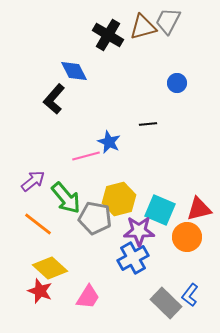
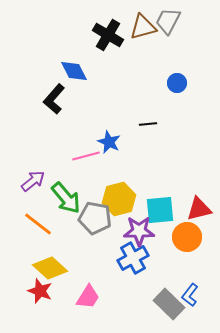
cyan square: rotated 28 degrees counterclockwise
gray rectangle: moved 3 px right, 1 px down
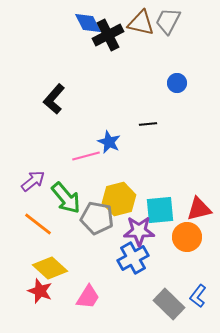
brown triangle: moved 2 px left, 4 px up; rotated 28 degrees clockwise
black cross: rotated 32 degrees clockwise
blue diamond: moved 14 px right, 48 px up
gray pentagon: moved 2 px right
blue L-shape: moved 8 px right, 1 px down
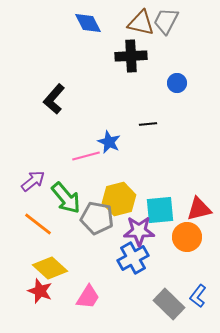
gray trapezoid: moved 2 px left
black cross: moved 23 px right, 21 px down; rotated 24 degrees clockwise
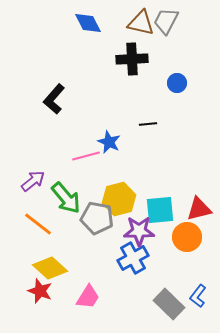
black cross: moved 1 px right, 3 px down
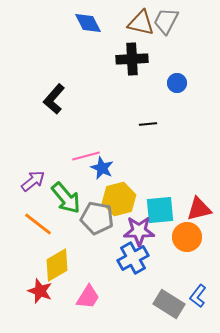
blue star: moved 7 px left, 26 px down
yellow diamond: moved 7 px right, 3 px up; rotated 72 degrees counterclockwise
gray rectangle: rotated 12 degrees counterclockwise
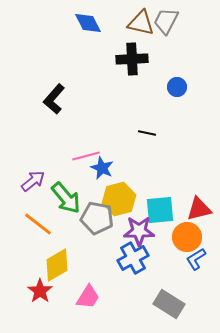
blue circle: moved 4 px down
black line: moved 1 px left, 9 px down; rotated 18 degrees clockwise
red star: rotated 15 degrees clockwise
blue L-shape: moved 2 px left, 37 px up; rotated 20 degrees clockwise
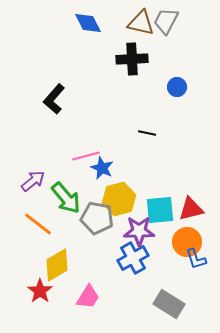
red triangle: moved 8 px left
orange circle: moved 5 px down
blue L-shape: rotated 75 degrees counterclockwise
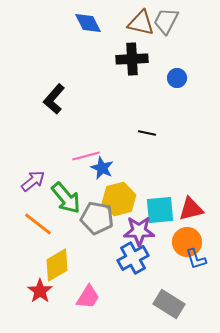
blue circle: moved 9 px up
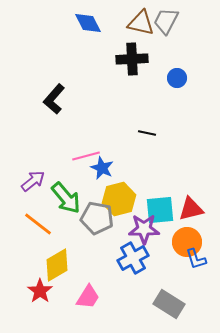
purple star: moved 5 px right, 2 px up
